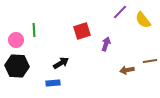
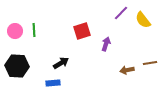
purple line: moved 1 px right, 1 px down
pink circle: moved 1 px left, 9 px up
brown line: moved 2 px down
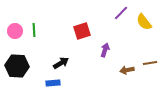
yellow semicircle: moved 1 px right, 2 px down
purple arrow: moved 1 px left, 6 px down
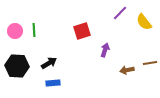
purple line: moved 1 px left
black arrow: moved 12 px left
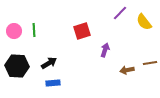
pink circle: moved 1 px left
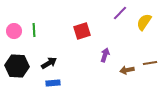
yellow semicircle: rotated 72 degrees clockwise
purple arrow: moved 5 px down
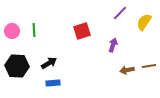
pink circle: moved 2 px left
purple arrow: moved 8 px right, 10 px up
brown line: moved 1 px left, 3 px down
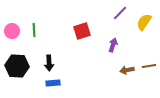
black arrow: rotated 119 degrees clockwise
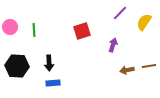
pink circle: moved 2 px left, 4 px up
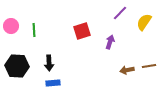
pink circle: moved 1 px right, 1 px up
purple arrow: moved 3 px left, 3 px up
